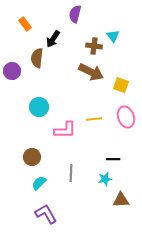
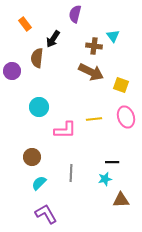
black line: moved 1 px left, 3 px down
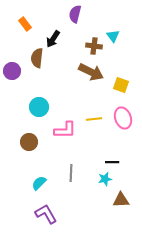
pink ellipse: moved 3 px left, 1 px down
brown circle: moved 3 px left, 15 px up
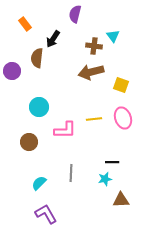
brown arrow: rotated 140 degrees clockwise
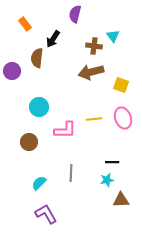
cyan star: moved 2 px right, 1 px down
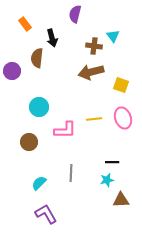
black arrow: moved 1 px left, 1 px up; rotated 48 degrees counterclockwise
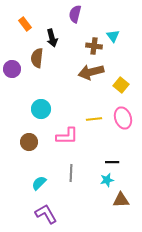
purple circle: moved 2 px up
yellow square: rotated 21 degrees clockwise
cyan circle: moved 2 px right, 2 px down
pink L-shape: moved 2 px right, 6 px down
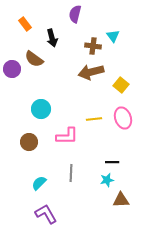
brown cross: moved 1 px left
brown semicircle: moved 3 px left, 1 px down; rotated 60 degrees counterclockwise
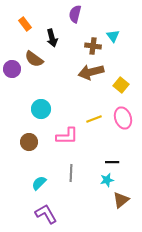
yellow line: rotated 14 degrees counterclockwise
brown triangle: rotated 36 degrees counterclockwise
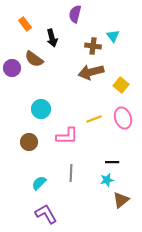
purple circle: moved 1 px up
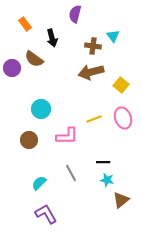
brown circle: moved 2 px up
black line: moved 9 px left
gray line: rotated 30 degrees counterclockwise
cyan star: rotated 24 degrees clockwise
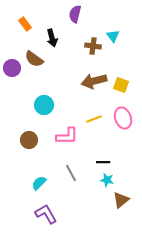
brown arrow: moved 3 px right, 9 px down
yellow square: rotated 21 degrees counterclockwise
cyan circle: moved 3 px right, 4 px up
